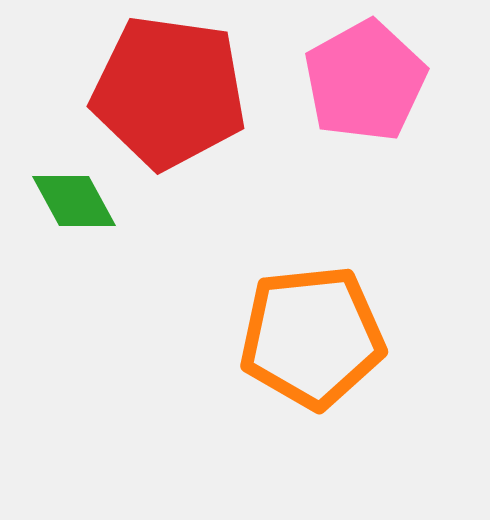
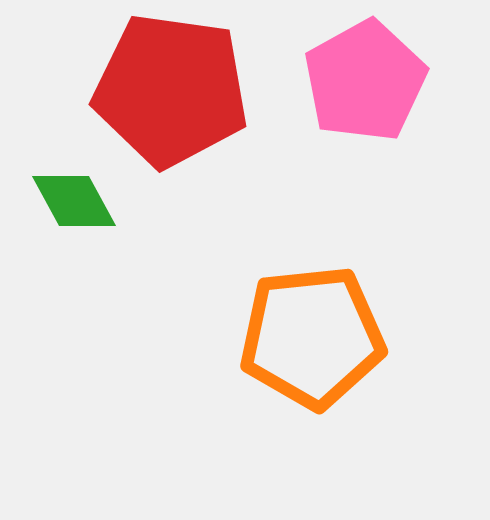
red pentagon: moved 2 px right, 2 px up
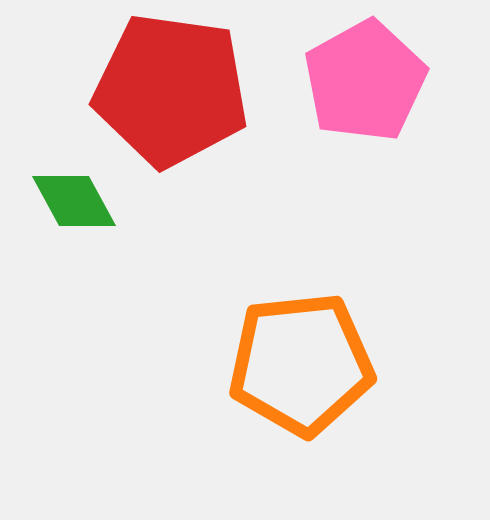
orange pentagon: moved 11 px left, 27 px down
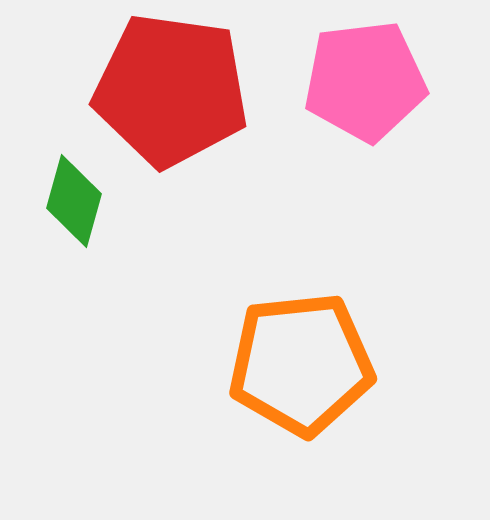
pink pentagon: rotated 22 degrees clockwise
green diamond: rotated 44 degrees clockwise
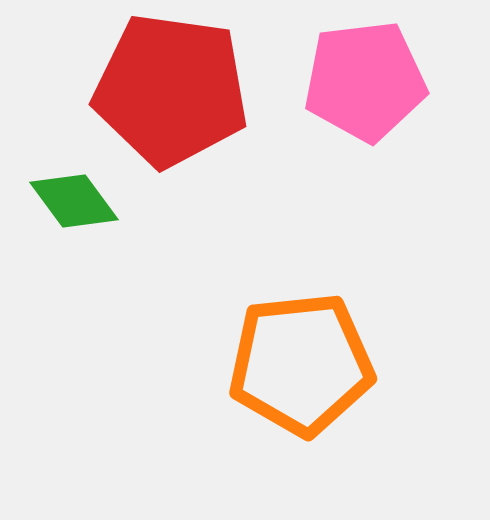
green diamond: rotated 52 degrees counterclockwise
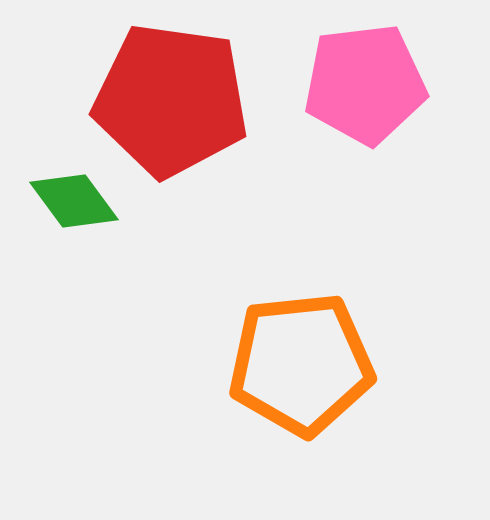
pink pentagon: moved 3 px down
red pentagon: moved 10 px down
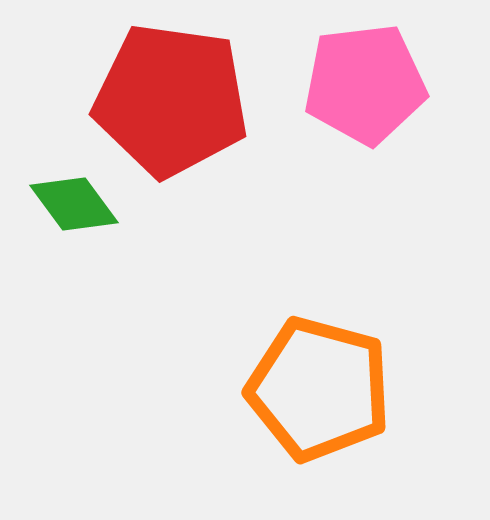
green diamond: moved 3 px down
orange pentagon: moved 18 px right, 25 px down; rotated 21 degrees clockwise
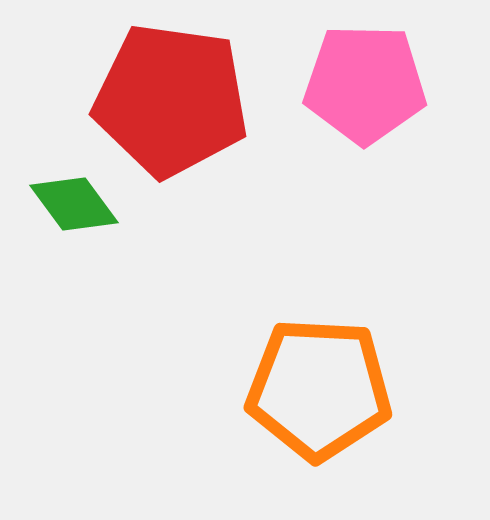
pink pentagon: rotated 8 degrees clockwise
orange pentagon: rotated 12 degrees counterclockwise
